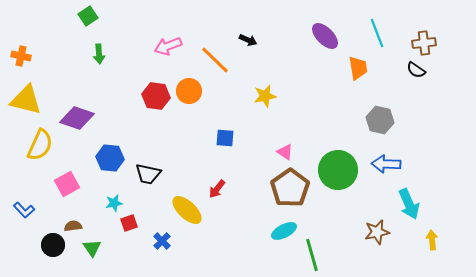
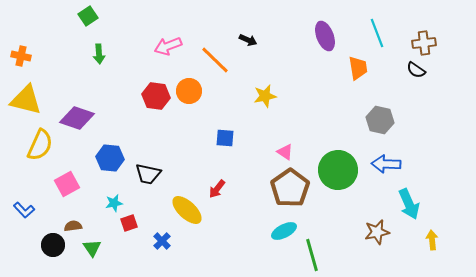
purple ellipse: rotated 24 degrees clockwise
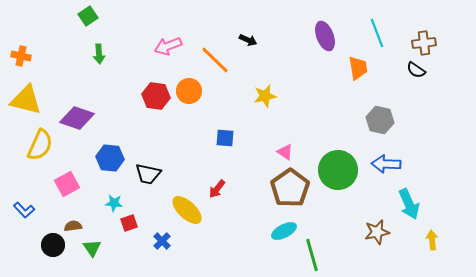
cyan star: rotated 18 degrees clockwise
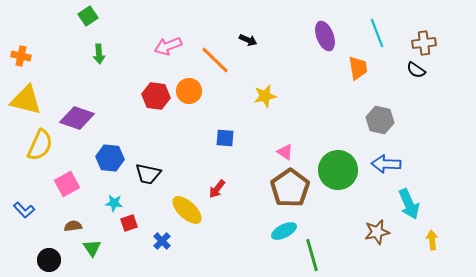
black circle: moved 4 px left, 15 px down
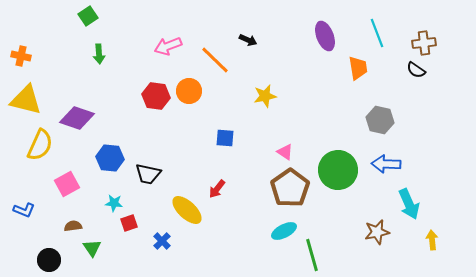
blue L-shape: rotated 25 degrees counterclockwise
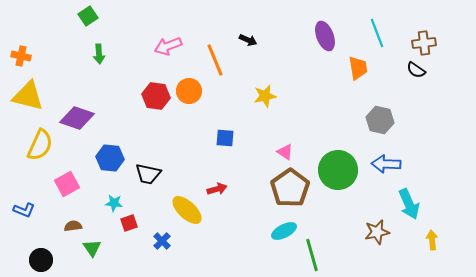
orange line: rotated 24 degrees clockwise
yellow triangle: moved 2 px right, 4 px up
red arrow: rotated 144 degrees counterclockwise
black circle: moved 8 px left
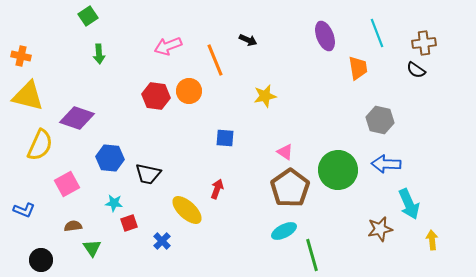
red arrow: rotated 54 degrees counterclockwise
brown star: moved 3 px right, 3 px up
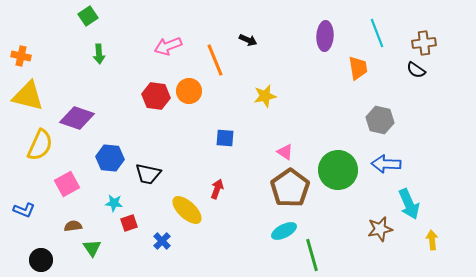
purple ellipse: rotated 24 degrees clockwise
